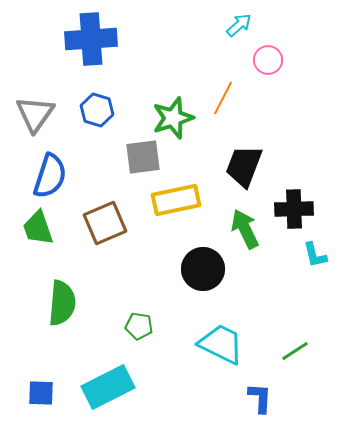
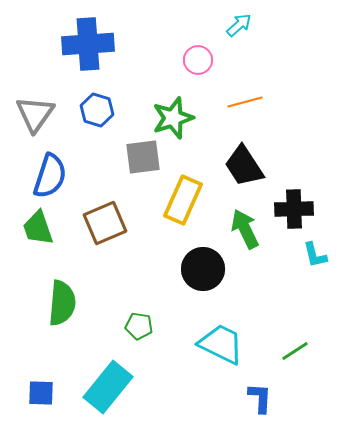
blue cross: moved 3 px left, 5 px down
pink circle: moved 70 px left
orange line: moved 22 px right, 4 px down; rotated 48 degrees clockwise
black trapezoid: rotated 54 degrees counterclockwise
yellow rectangle: moved 7 px right; rotated 54 degrees counterclockwise
cyan rectangle: rotated 24 degrees counterclockwise
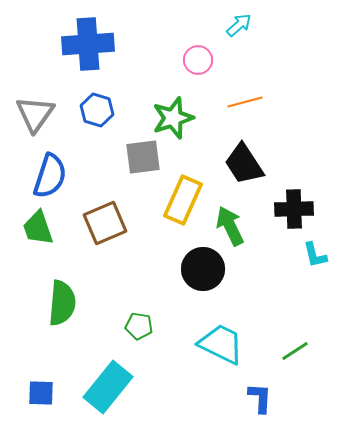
black trapezoid: moved 2 px up
green arrow: moved 15 px left, 3 px up
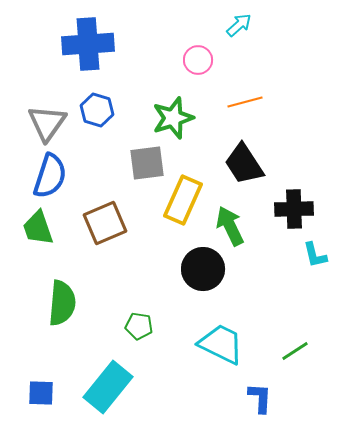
gray triangle: moved 12 px right, 9 px down
gray square: moved 4 px right, 6 px down
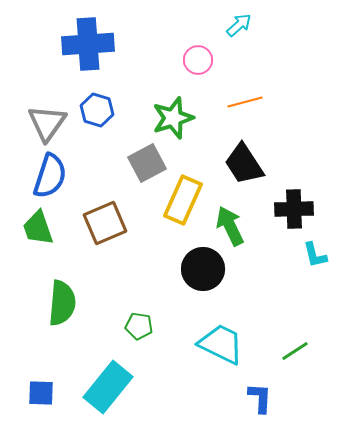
gray square: rotated 21 degrees counterclockwise
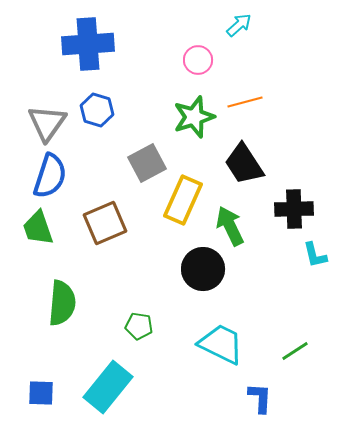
green star: moved 21 px right, 1 px up
